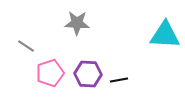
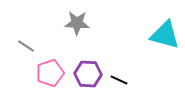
cyan triangle: rotated 12 degrees clockwise
black line: rotated 36 degrees clockwise
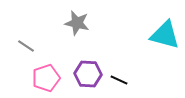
gray star: rotated 10 degrees clockwise
pink pentagon: moved 4 px left, 5 px down
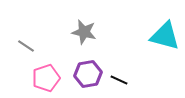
gray star: moved 7 px right, 9 px down
cyan triangle: moved 1 px down
purple hexagon: rotated 12 degrees counterclockwise
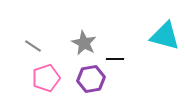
gray star: moved 11 px down; rotated 15 degrees clockwise
gray line: moved 7 px right
purple hexagon: moved 3 px right, 5 px down
black line: moved 4 px left, 21 px up; rotated 24 degrees counterclockwise
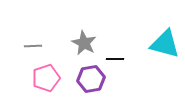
cyan triangle: moved 8 px down
gray line: rotated 36 degrees counterclockwise
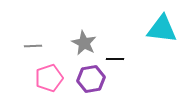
cyan triangle: moved 3 px left, 15 px up; rotated 8 degrees counterclockwise
pink pentagon: moved 3 px right
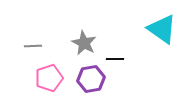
cyan triangle: rotated 28 degrees clockwise
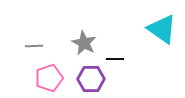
gray line: moved 1 px right
purple hexagon: rotated 8 degrees clockwise
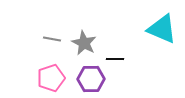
cyan triangle: rotated 12 degrees counterclockwise
gray line: moved 18 px right, 7 px up; rotated 12 degrees clockwise
pink pentagon: moved 2 px right
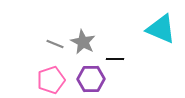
cyan triangle: moved 1 px left
gray line: moved 3 px right, 5 px down; rotated 12 degrees clockwise
gray star: moved 1 px left, 1 px up
pink pentagon: moved 2 px down
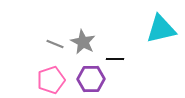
cyan triangle: rotated 36 degrees counterclockwise
